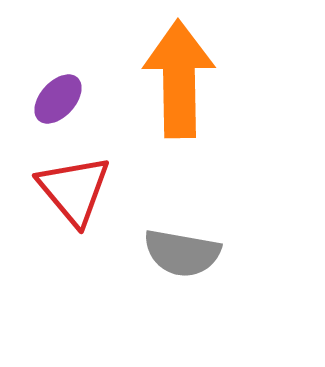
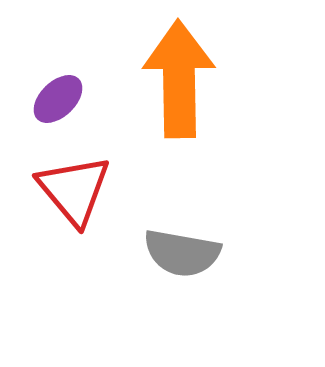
purple ellipse: rotated 4 degrees clockwise
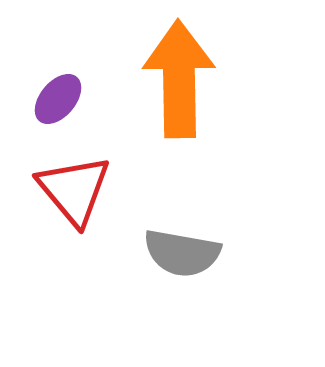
purple ellipse: rotated 6 degrees counterclockwise
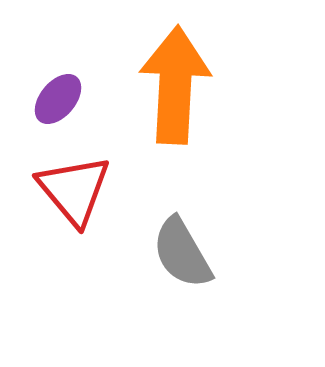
orange arrow: moved 4 px left, 6 px down; rotated 4 degrees clockwise
gray semicircle: rotated 50 degrees clockwise
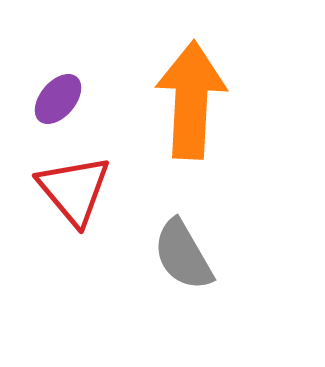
orange arrow: moved 16 px right, 15 px down
gray semicircle: moved 1 px right, 2 px down
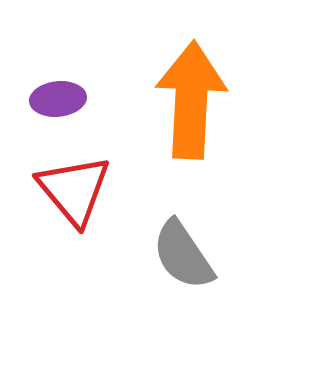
purple ellipse: rotated 44 degrees clockwise
gray semicircle: rotated 4 degrees counterclockwise
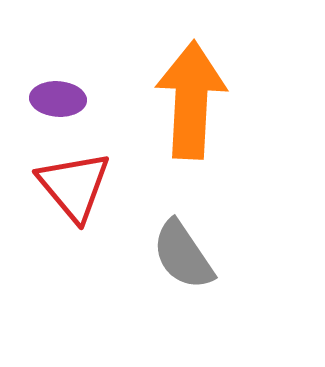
purple ellipse: rotated 10 degrees clockwise
red triangle: moved 4 px up
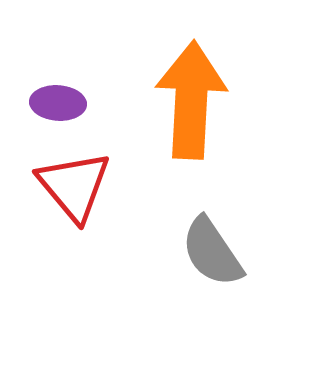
purple ellipse: moved 4 px down
gray semicircle: moved 29 px right, 3 px up
